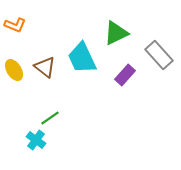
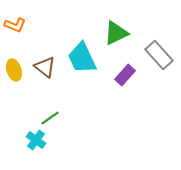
yellow ellipse: rotated 15 degrees clockwise
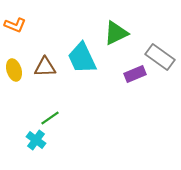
gray rectangle: moved 1 px right, 2 px down; rotated 12 degrees counterclockwise
brown triangle: rotated 40 degrees counterclockwise
purple rectangle: moved 10 px right, 1 px up; rotated 25 degrees clockwise
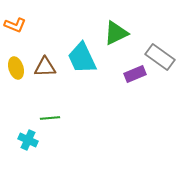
yellow ellipse: moved 2 px right, 2 px up
green line: rotated 30 degrees clockwise
cyan cross: moved 8 px left; rotated 12 degrees counterclockwise
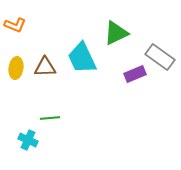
yellow ellipse: rotated 25 degrees clockwise
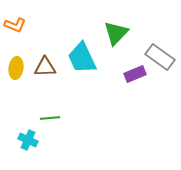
green triangle: rotated 20 degrees counterclockwise
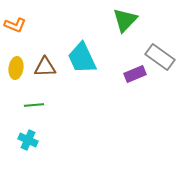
green triangle: moved 9 px right, 13 px up
green line: moved 16 px left, 13 px up
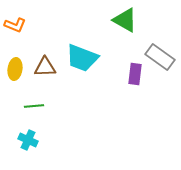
green triangle: rotated 44 degrees counterclockwise
cyan trapezoid: rotated 44 degrees counterclockwise
yellow ellipse: moved 1 px left, 1 px down
purple rectangle: rotated 60 degrees counterclockwise
green line: moved 1 px down
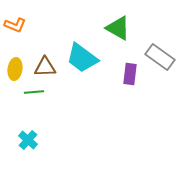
green triangle: moved 7 px left, 8 px down
cyan trapezoid: rotated 16 degrees clockwise
purple rectangle: moved 5 px left
green line: moved 14 px up
cyan cross: rotated 18 degrees clockwise
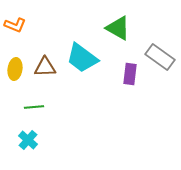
green line: moved 15 px down
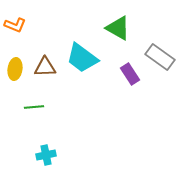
purple rectangle: rotated 40 degrees counterclockwise
cyan cross: moved 18 px right, 15 px down; rotated 36 degrees clockwise
